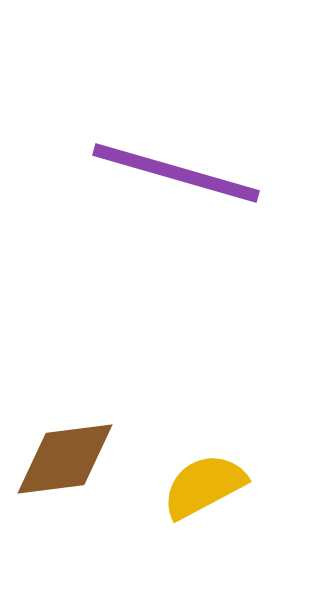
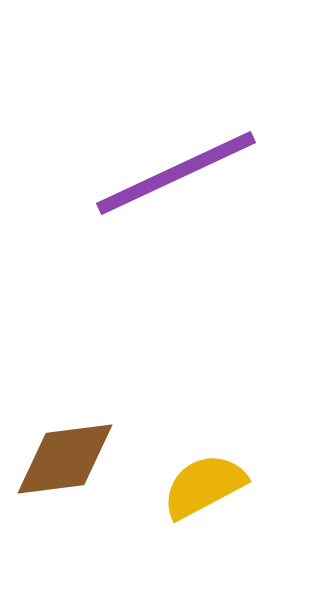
purple line: rotated 41 degrees counterclockwise
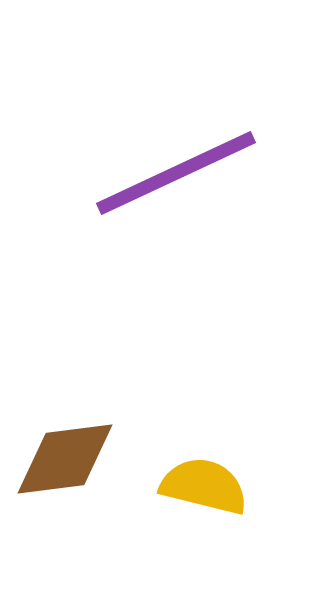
yellow semicircle: rotated 42 degrees clockwise
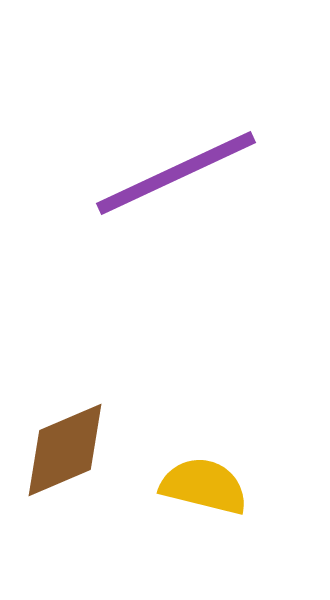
brown diamond: moved 9 px up; rotated 16 degrees counterclockwise
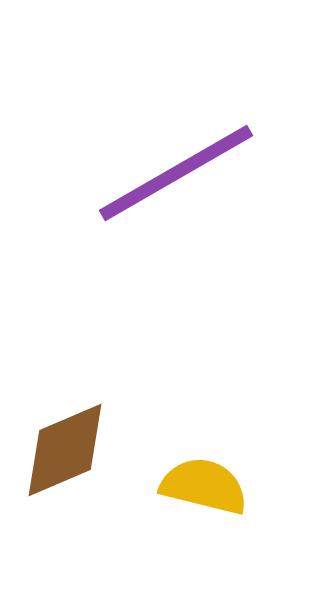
purple line: rotated 5 degrees counterclockwise
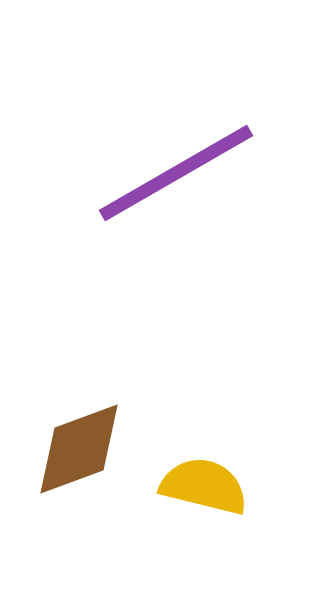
brown diamond: moved 14 px right, 1 px up; rotated 3 degrees clockwise
